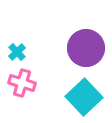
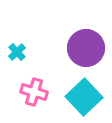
pink cross: moved 12 px right, 9 px down
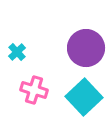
pink cross: moved 2 px up
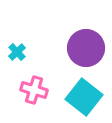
cyan square: rotated 9 degrees counterclockwise
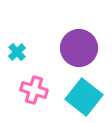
purple circle: moved 7 px left
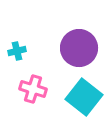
cyan cross: moved 1 px up; rotated 30 degrees clockwise
pink cross: moved 1 px left, 1 px up
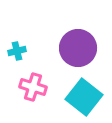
purple circle: moved 1 px left
pink cross: moved 2 px up
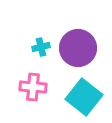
cyan cross: moved 24 px right, 4 px up
pink cross: rotated 12 degrees counterclockwise
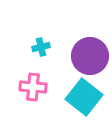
purple circle: moved 12 px right, 8 px down
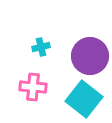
cyan square: moved 2 px down
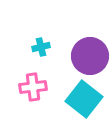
pink cross: rotated 12 degrees counterclockwise
